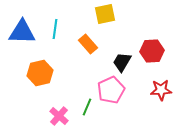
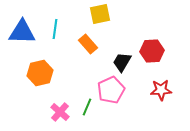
yellow square: moved 5 px left
pink cross: moved 1 px right, 4 px up
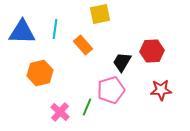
orange rectangle: moved 5 px left, 1 px down
pink pentagon: rotated 8 degrees clockwise
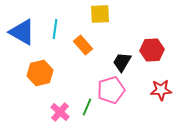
yellow square: rotated 10 degrees clockwise
blue triangle: rotated 28 degrees clockwise
red hexagon: moved 1 px up
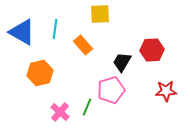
red star: moved 5 px right, 1 px down
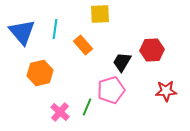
blue triangle: rotated 20 degrees clockwise
